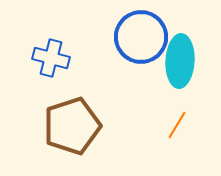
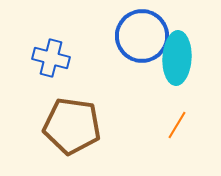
blue circle: moved 1 px right, 1 px up
cyan ellipse: moved 3 px left, 3 px up
brown pentagon: rotated 26 degrees clockwise
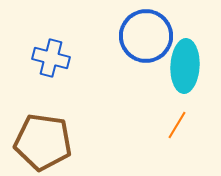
blue circle: moved 4 px right
cyan ellipse: moved 8 px right, 8 px down
brown pentagon: moved 29 px left, 16 px down
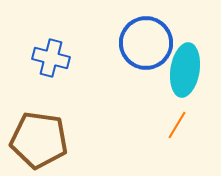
blue circle: moved 7 px down
cyan ellipse: moved 4 px down; rotated 6 degrees clockwise
brown pentagon: moved 4 px left, 2 px up
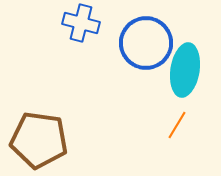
blue cross: moved 30 px right, 35 px up
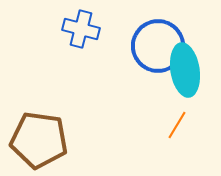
blue cross: moved 6 px down
blue circle: moved 12 px right, 3 px down
cyan ellipse: rotated 18 degrees counterclockwise
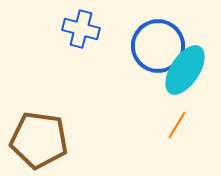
cyan ellipse: rotated 42 degrees clockwise
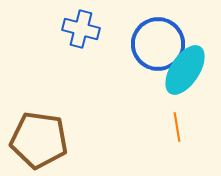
blue circle: moved 2 px up
orange line: moved 2 px down; rotated 40 degrees counterclockwise
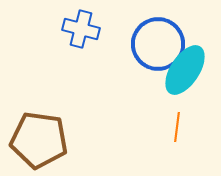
orange line: rotated 16 degrees clockwise
